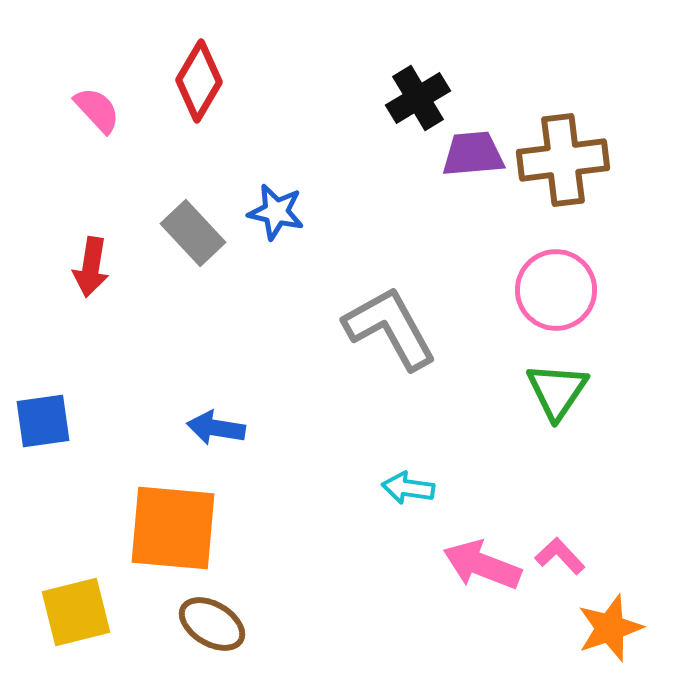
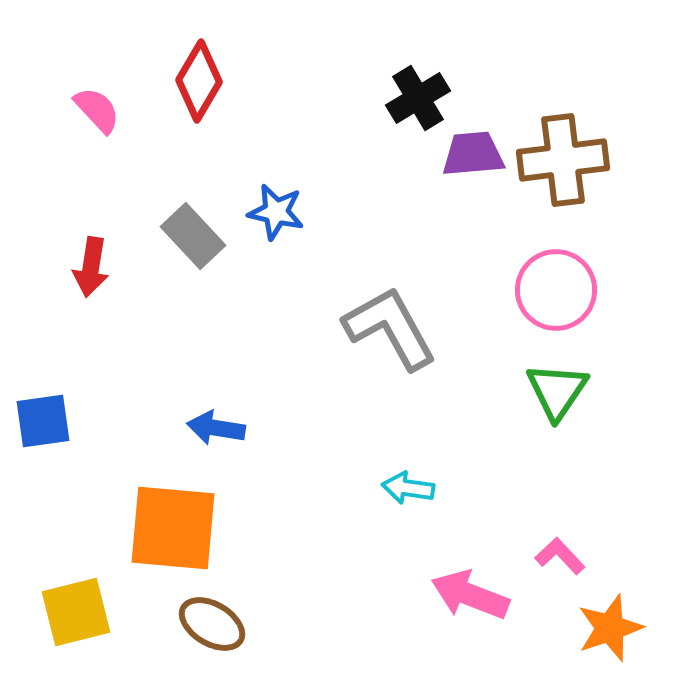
gray rectangle: moved 3 px down
pink arrow: moved 12 px left, 30 px down
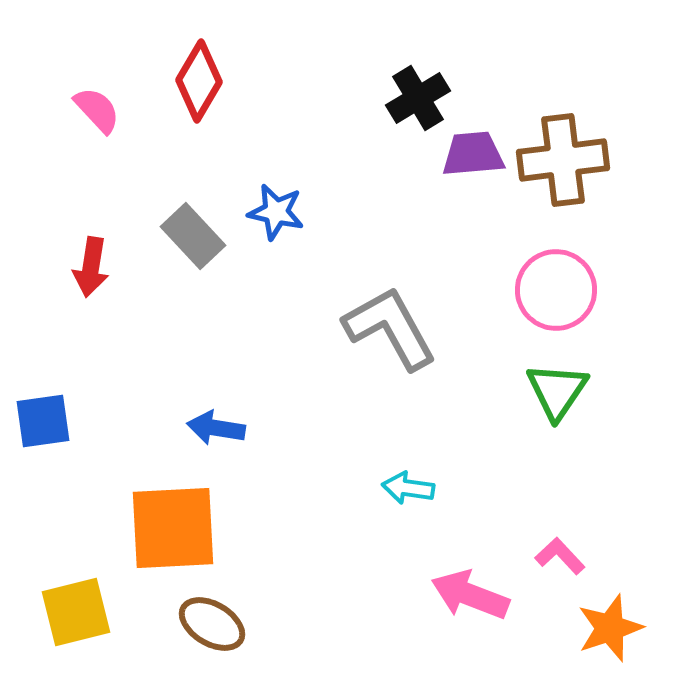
orange square: rotated 8 degrees counterclockwise
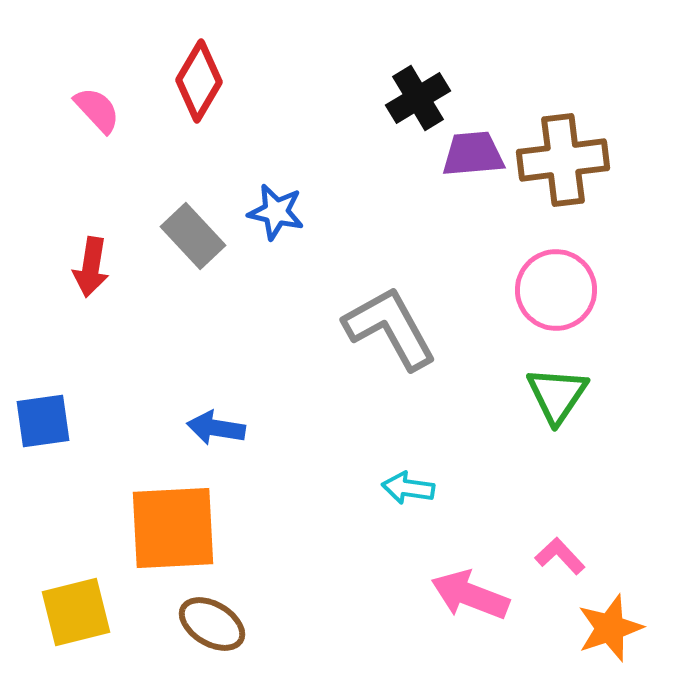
green triangle: moved 4 px down
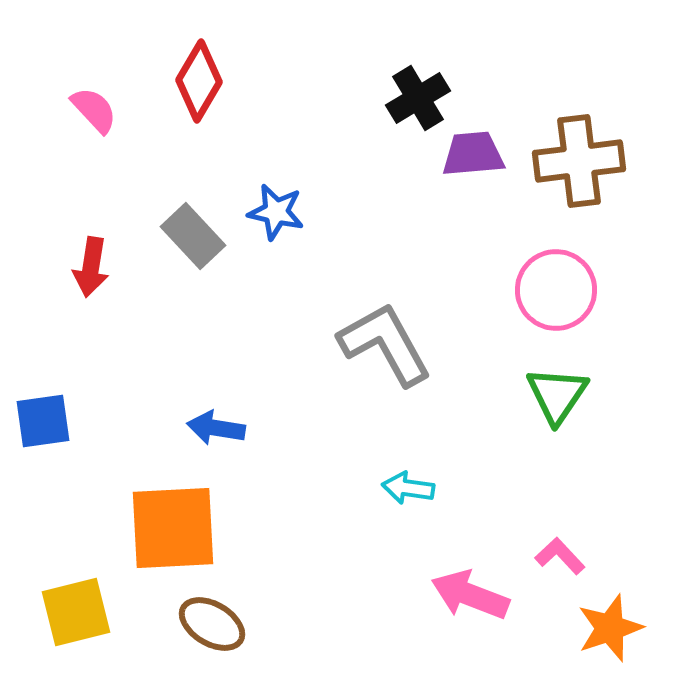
pink semicircle: moved 3 px left
brown cross: moved 16 px right, 1 px down
gray L-shape: moved 5 px left, 16 px down
